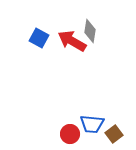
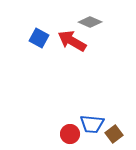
gray diamond: moved 9 px up; rotated 75 degrees counterclockwise
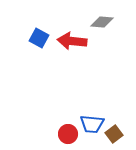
gray diamond: moved 12 px right; rotated 20 degrees counterclockwise
red arrow: rotated 24 degrees counterclockwise
red circle: moved 2 px left
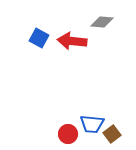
brown square: moved 2 px left
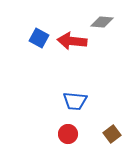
blue trapezoid: moved 17 px left, 23 px up
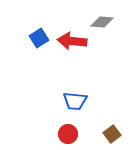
blue square: rotated 30 degrees clockwise
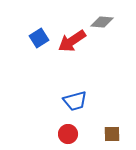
red arrow: rotated 40 degrees counterclockwise
blue trapezoid: rotated 20 degrees counterclockwise
brown square: rotated 36 degrees clockwise
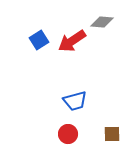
blue square: moved 2 px down
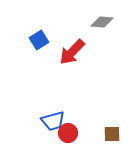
red arrow: moved 11 px down; rotated 12 degrees counterclockwise
blue trapezoid: moved 22 px left, 20 px down
red circle: moved 1 px up
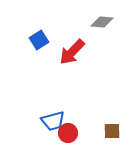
brown square: moved 3 px up
